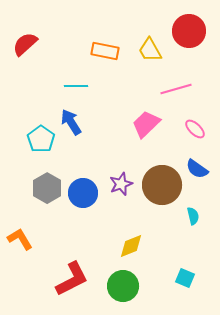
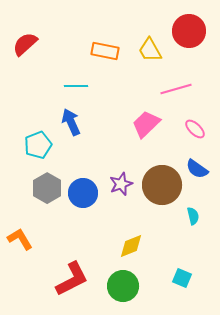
blue arrow: rotated 8 degrees clockwise
cyan pentagon: moved 3 px left, 6 px down; rotated 16 degrees clockwise
cyan square: moved 3 px left
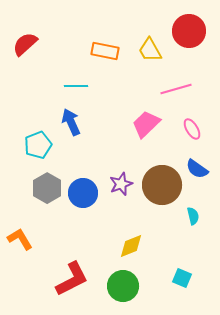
pink ellipse: moved 3 px left; rotated 15 degrees clockwise
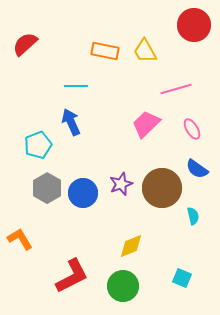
red circle: moved 5 px right, 6 px up
yellow trapezoid: moved 5 px left, 1 px down
brown circle: moved 3 px down
red L-shape: moved 3 px up
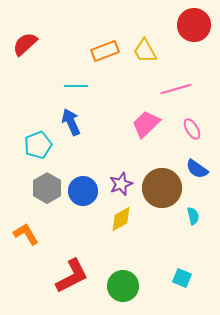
orange rectangle: rotated 32 degrees counterclockwise
blue circle: moved 2 px up
orange L-shape: moved 6 px right, 5 px up
yellow diamond: moved 10 px left, 27 px up; rotated 8 degrees counterclockwise
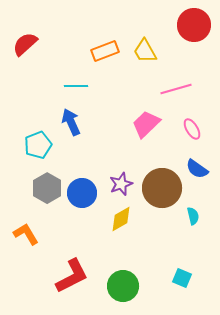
blue circle: moved 1 px left, 2 px down
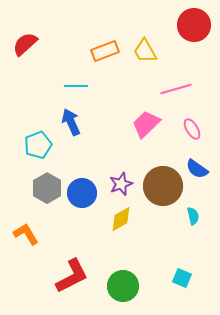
brown circle: moved 1 px right, 2 px up
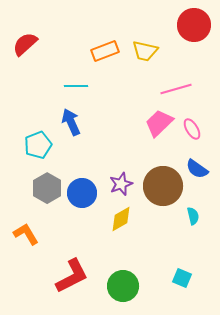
yellow trapezoid: rotated 48 degrees counterclockwise
pink trapezoid: moved 13 px right, 1 px up
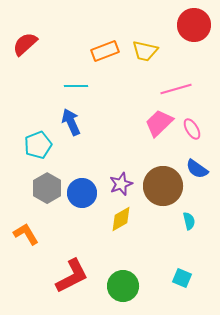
cyan semicircle: moved 4 px left, 5 px down
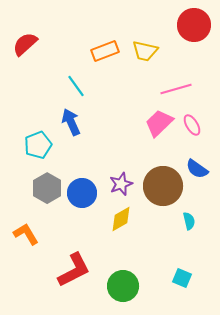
cyan line: rotated 55 degrees clockwise
pink ellipse: moved 4 px up
red L-shape: moved 2 px right, 6 px up
